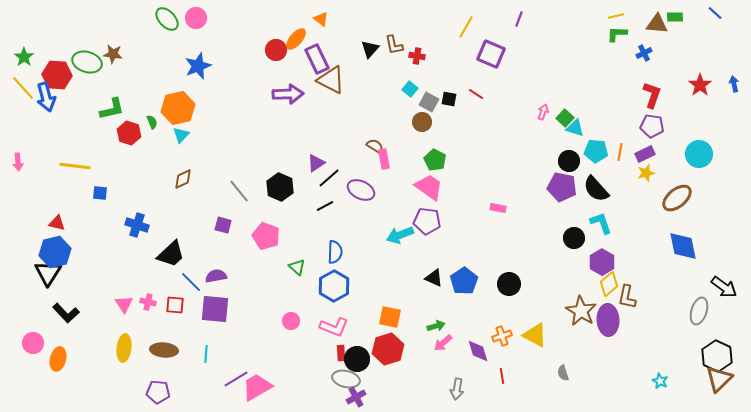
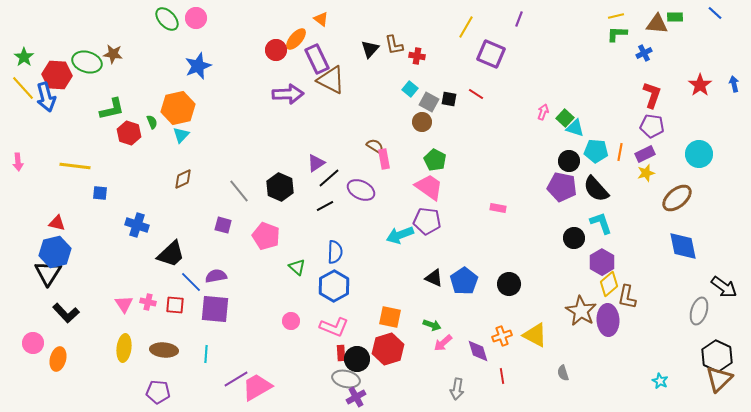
green arrow at (436, 326): moved 4 px left, 1 px up; rotated 36 degrees clockwise
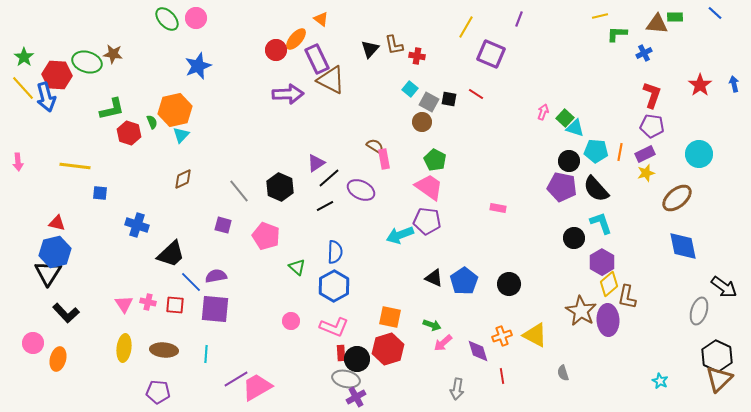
yellow line at (616, 16): moved 16 px left
orange hexagon at (178, 108): moved 3 px left, 2 px down
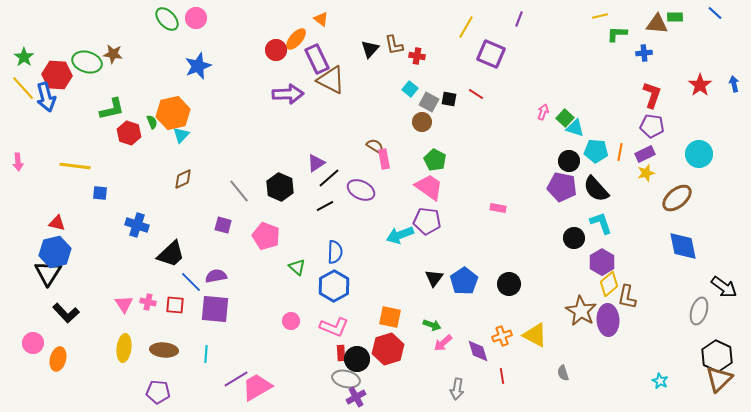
blue cross at (644, 53): rotated 21 degrees clockwise
orange hexagon at (175, 110): moved 2 px left, 3 px down
black triangle at (434, 278): rotated 42 degrees clockwise
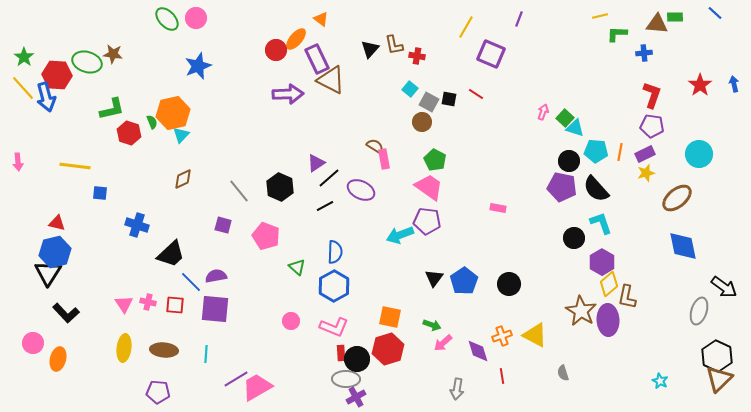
gray ellipse at (346, 379): rotated 12 degrees counterclockwise
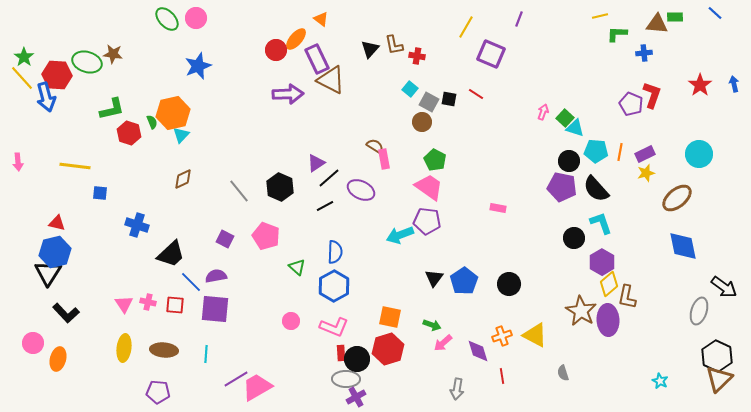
yellow line at (23, 88): moved 1 px left, 10 px up
purple pentagon at (652, 126): moved 21 px left, 22 px up; rotated 15 degrees clockwise
purple square at (223, 225): moved 2 px right, 14 px down; rotated 12 degrees clockwise
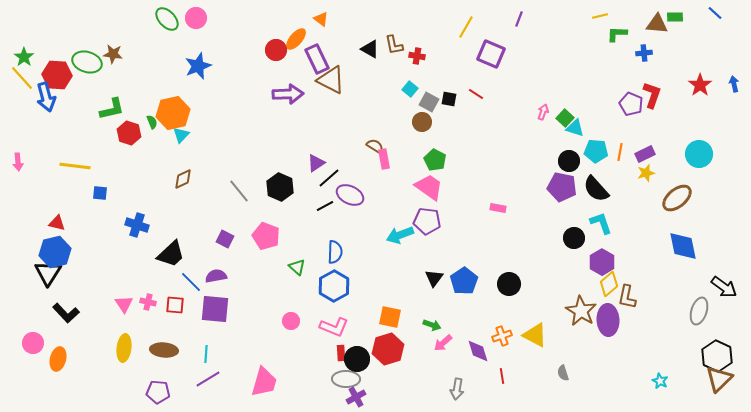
black triangle at (370, 49): rotated 42 degrees counterclockwise
purple ellipse at (361, 190): moved 11 px left, 5 px down
purple line at (236, 379): moved 28 px left
pink trapezoid at (257, 387): moved 7 px right, 5 px up; rotated 136 degrees clockwise
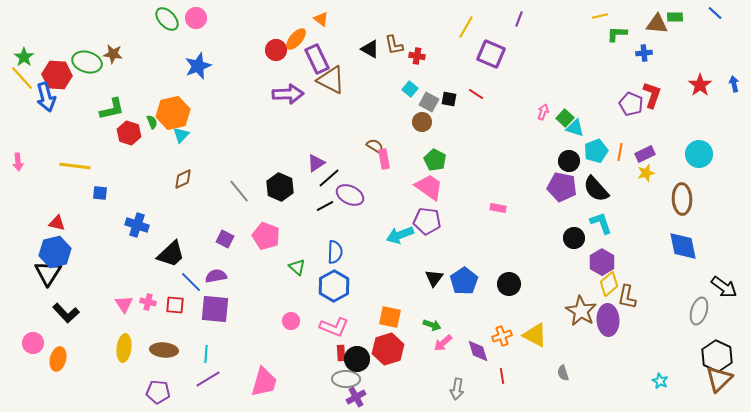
cyan pentagon at (596, 151): rotated 25 degrees counterclockwise
brown ellipse at (677, 198): moved 5 px right, 1 px down; rotated 52 degrees counterclockwise
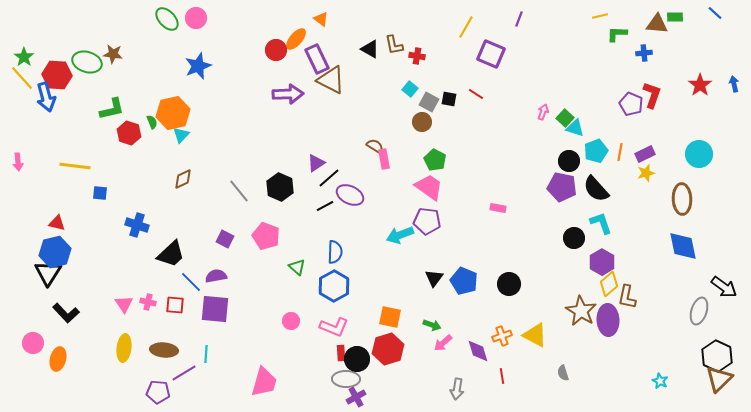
blue pentagon at (464, 281): rotated 16 degrees counterclockwise
purple line at (208, 379): moved 24 px left, 6 px up
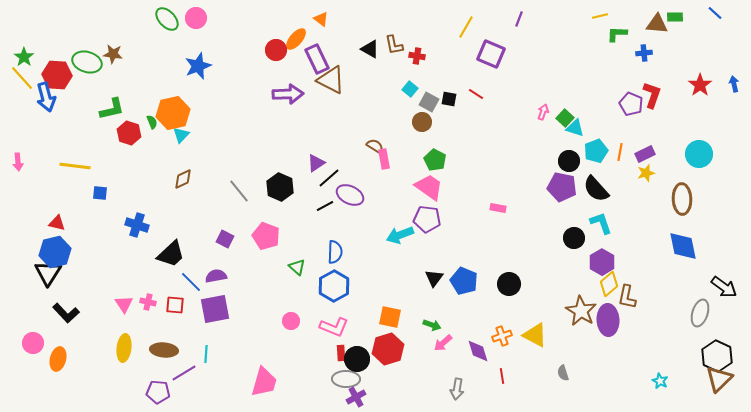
purple pentagon at (427, 221): moved 2 px up
purple square at (215, 309): rotated 16 degrees counterclockwise
gray ellipse at (699, 311): moved 1 px right, 2 px down
